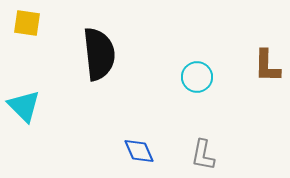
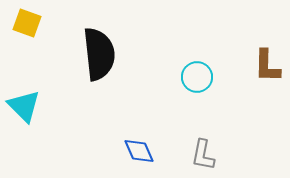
yellow square: rotated 12 degrees clockwise
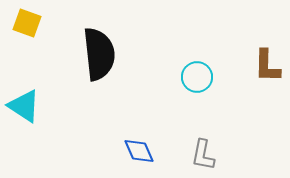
cyan triangle: rotated 12 degrees counterclockwise
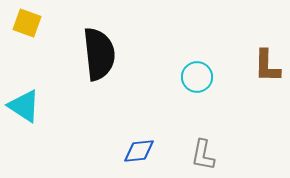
blue diamond: rotated 72 degrees counterclockwise
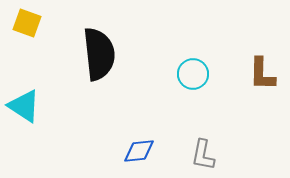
brown L-shape: moved 5 px left, 8 px down
cyan circle: moved 4 px left, 3 px up
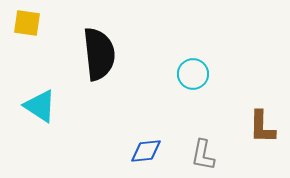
yellow square: rotated 12 degrees counterclockwise
brown L-shape: moved 53 px down
cyan triangle: moved 16 px right
blue diamond: moved 7 px right
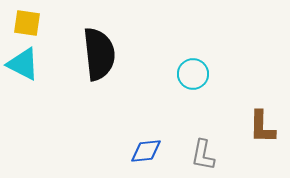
cyan triangle: moved 17 px left, 42 px up; rotated 6 degrees counterclockwise
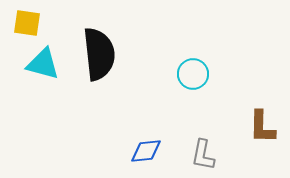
cyan triangle: moved 20 px right; rotated 12 degrees counterclockwise
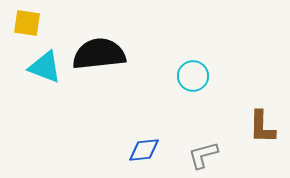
black semicircle: rotated 90 degrees counterclockwise
cyan triangle: moved 2 px right, 3 px down; rotated 6 degrees clockwise
cyan circle: moved 2 px down
blue diamond: moved 2 px left, 1 px up
gray L-shape: rotated 64 degrees clockwise
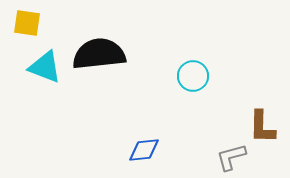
gray L-shape: moved 28 px right, 2 px down
